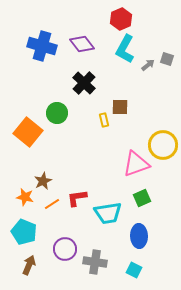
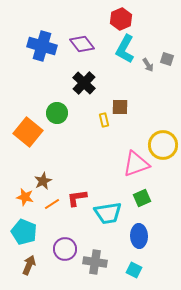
gray arrow: rotated 96 degrees clockwise
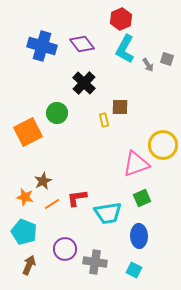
orange square: rotated 24 degrees clockwise
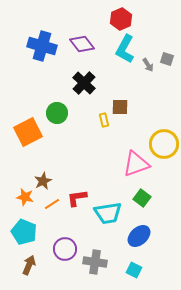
yellow circle: moved 1 px right, 1 px up
green square: rotated 30 degrees counterclockwise
blue ellipse: rotated 50 degrees clockwise
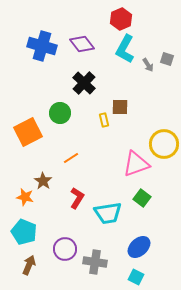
green circle: moved 3 px right
brown star: rotated 12 degrees counterclockwise
red L-shape: rotated 130 degrees clockwise
orange line: moved 19 px right, 46 px up
blue ellipse: moved 11 px down
cyan square: moved 2 px right, 7 px down
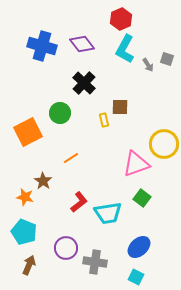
red L-shape: moved 2 px right, 4 px down; rotated 20 degrees clockwise
purple circle: moved 1 px right, 1 px up
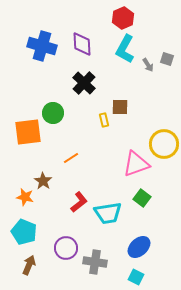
red hexagon: moved 2 px right, 1 px up
purple diamond: rotated 35 degrees clockwise
green circle: moved 7 px left
orange square: rotated 20 degrees clockwise
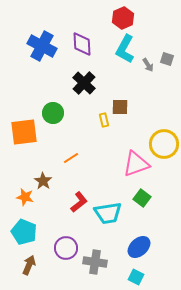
blue cross: rotated 12 degrees clockwise
orange square: moved 4 px left
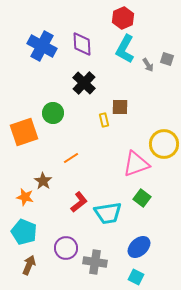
orange square: rotated 12 degrees counterclockwise
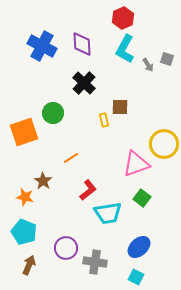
red L-shape: moved 9 px right, 12 px up
